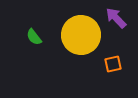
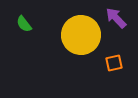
green semicircle: moved 10 px left, 13 px up
orange square: moved 1 px right, 1 px up
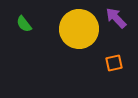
yellow circle: moved 2 px left, 6 px up
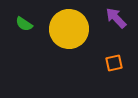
green semicircle: rotated 18 degrees counterclockwise
yellow circle: moved 10 px left
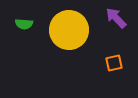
green semicircle: rotated 30 degrees counterclockwise
yellow circle: moved 1 px down
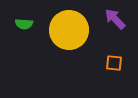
purple arrow: moved 1 px left, 1 px down
orange square: rotated 18 degrees clockwise
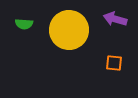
purple arrow: rotated 30 degrees counterclockwise
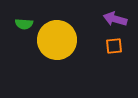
yellow circle: moved 12 px left, 10 px down
orange square: moved 17 px up; rotated 12 degrees counterclockwise
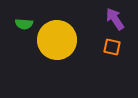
purple arrow: rotated 40 degrees clockwise
orange square: moved 2 px left, 1 px down; rotated 18 degrees clockwise
